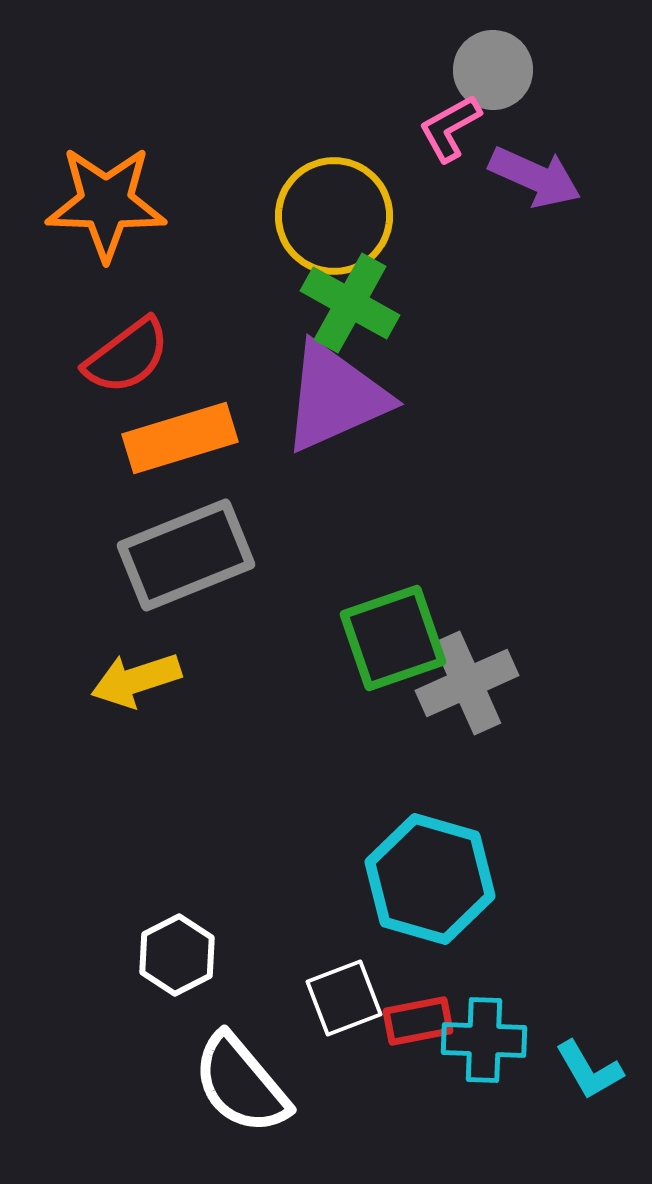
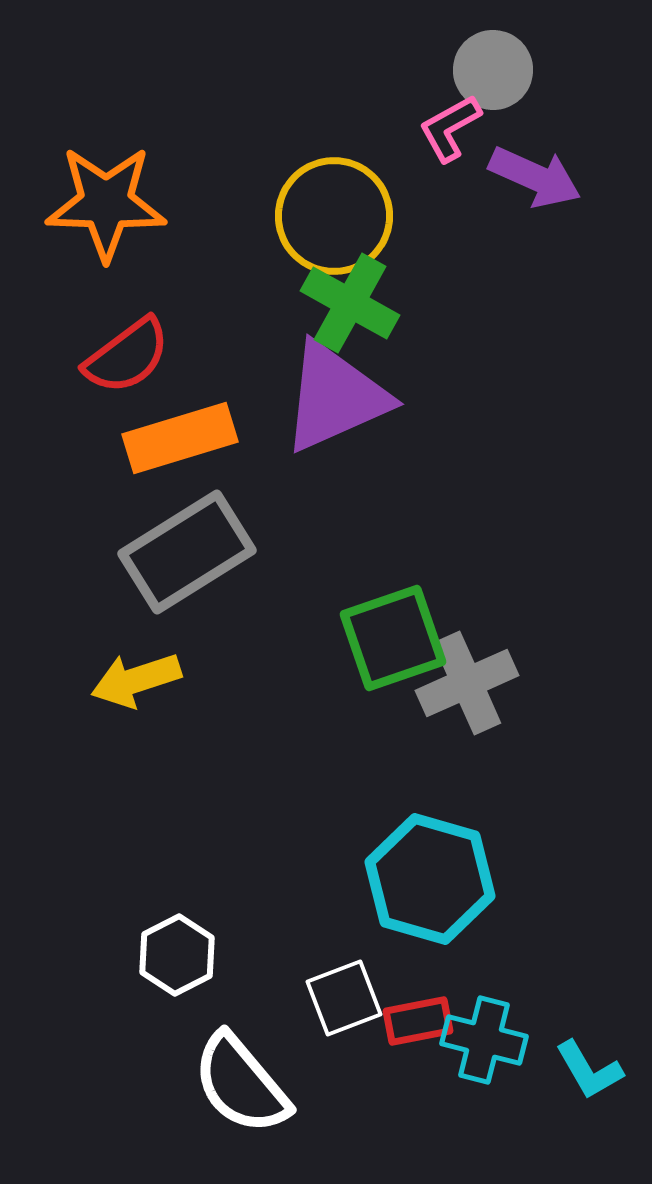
gray rectangle: moved 1 px right, 3 px up; rotated 10 degrees counterclockwise
cyan cross: rotated 12 degrees clockwise
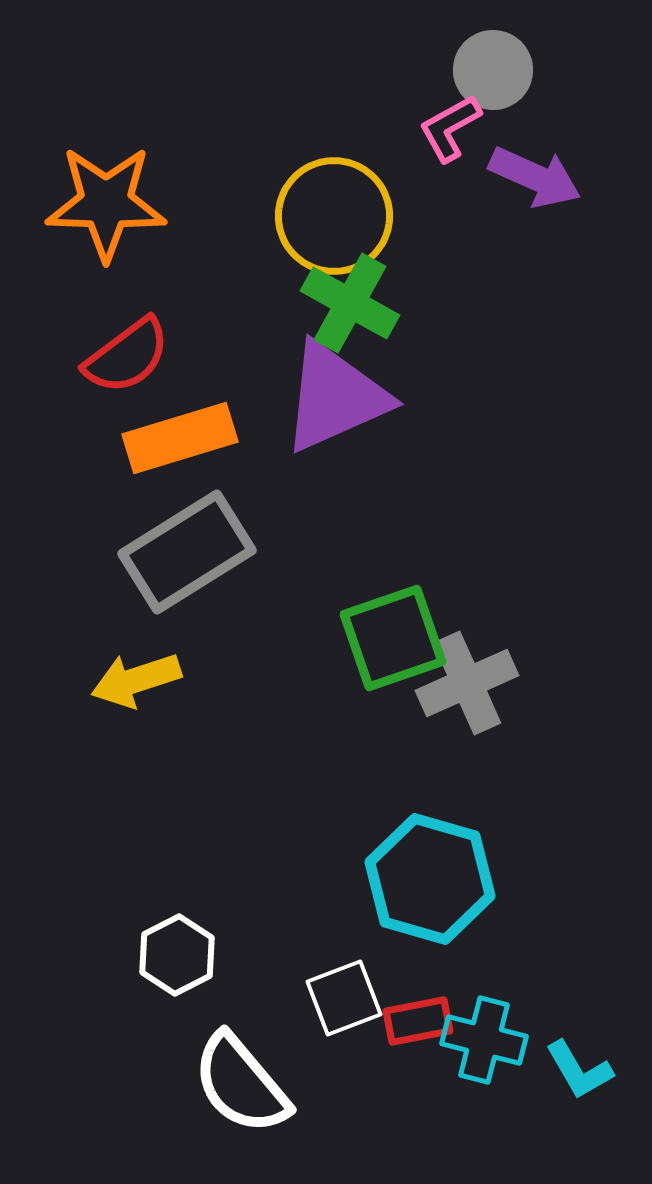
cyan L-shape: moved 10 px left
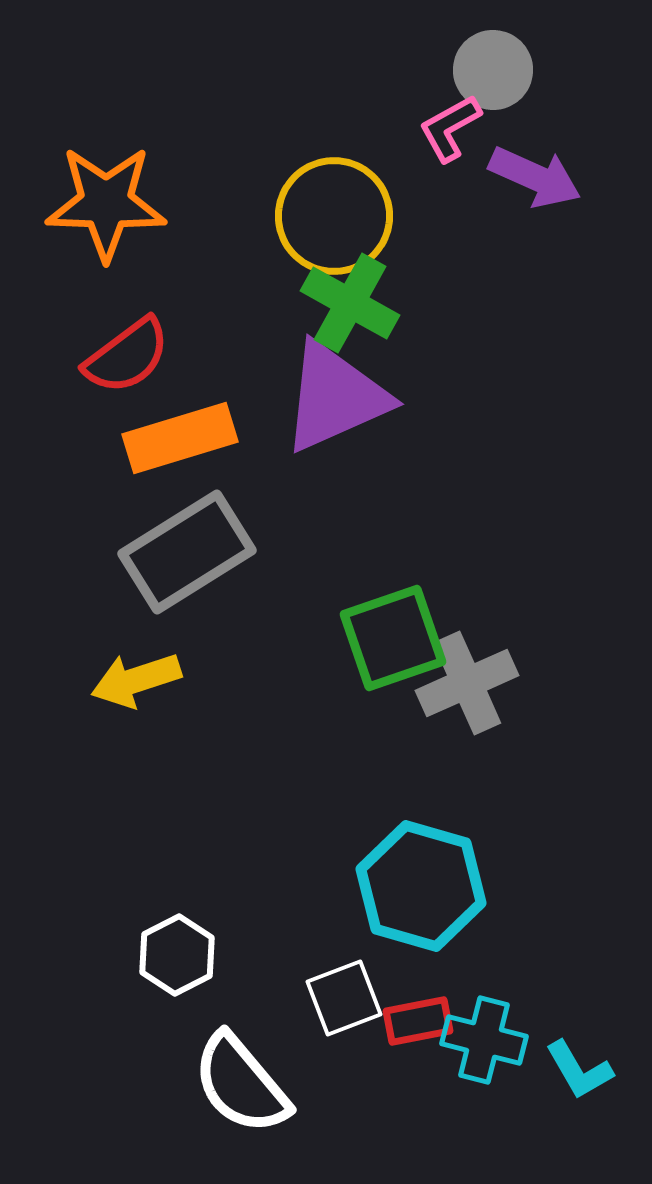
cyan hexagon: moved 9 px left, 7 px down
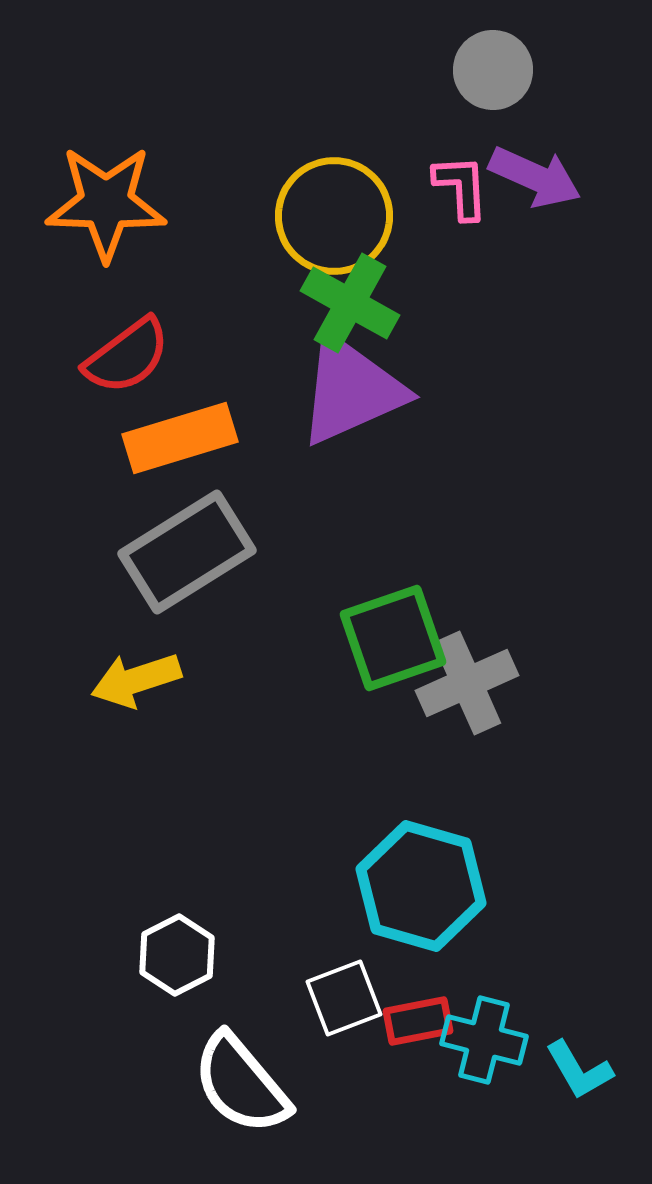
pink L-shape: moved 11 px right, 59 px down; rotated 116 degrees clockwise
purple triangle: moved 16 px right, 7 px up
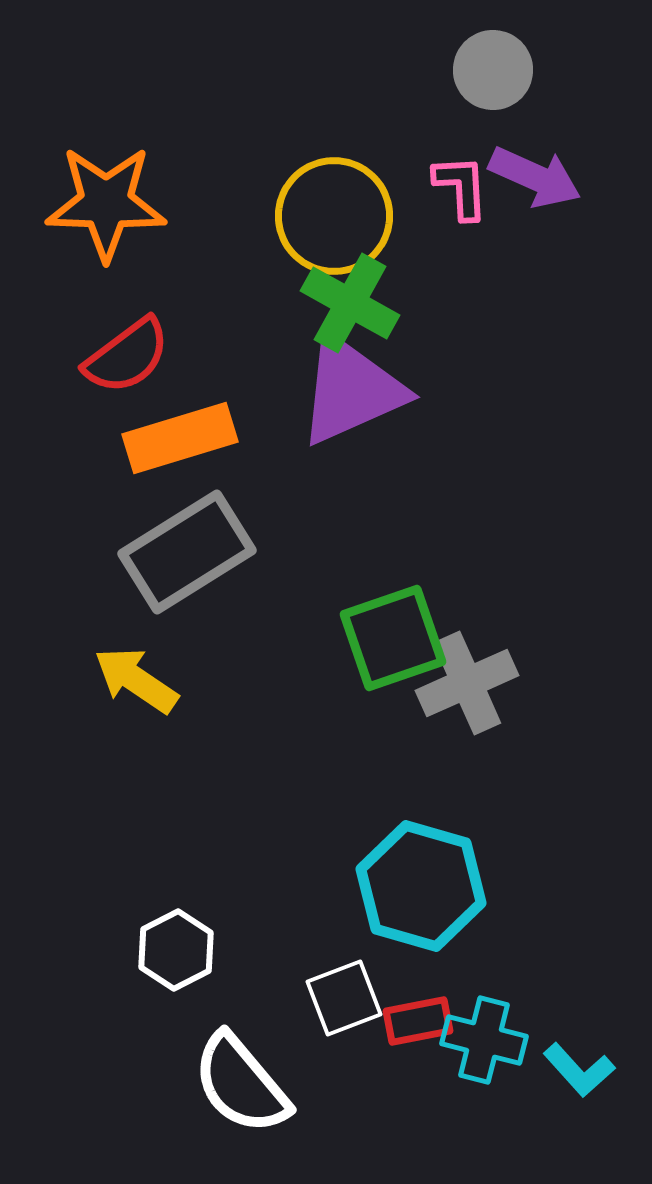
yellow arrow: rotated 52 degrees clockwise
white hexagon: moved 1 px left, 5 px up
cyan L-shape: rotated 12 degrees counterclockwise
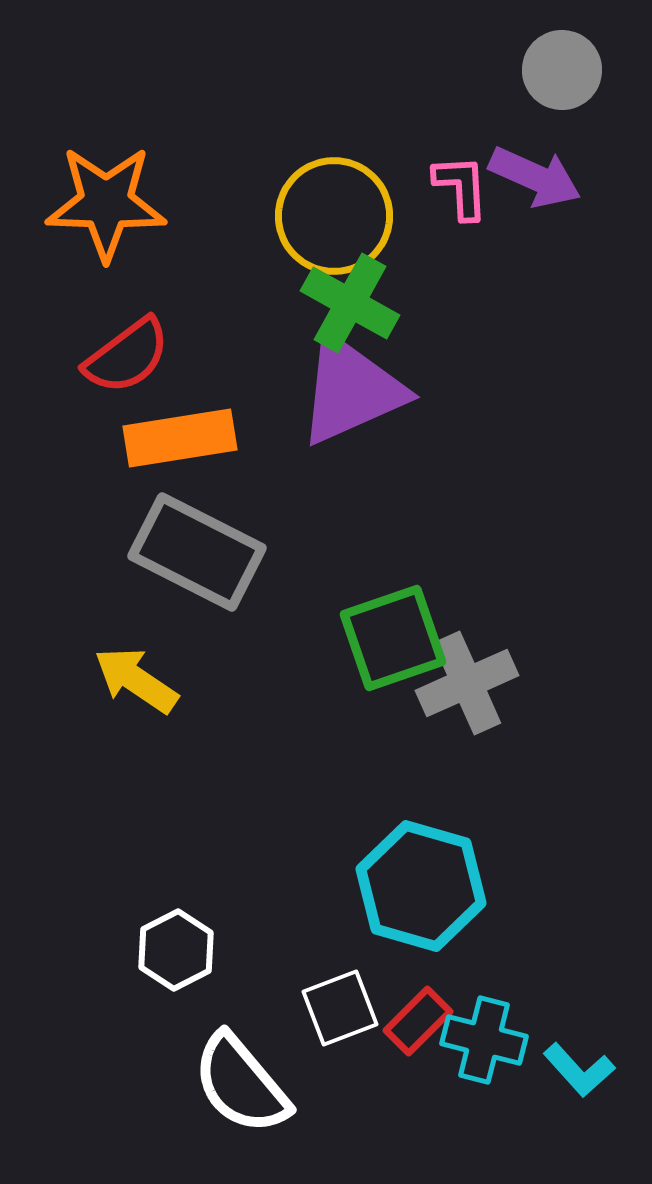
gray circle: moved 69 px right
orange rectangle: rotated 8 degrees clockwise
gray rectangle: moved 10 px right; rotated 59 degrees clockwise
white square: moved 4 px left, 10 px down
red rectangle: rotated 34 degrees counterclockwise
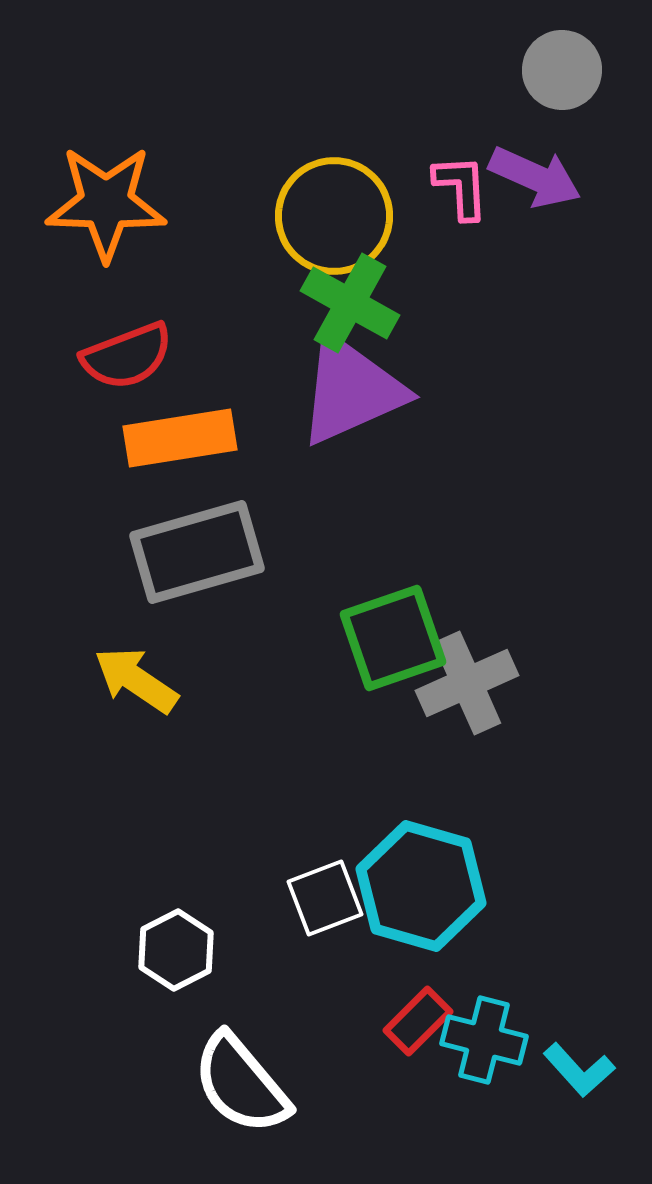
red semicircle: rotated 16 degrees clockwise
gray rectangle: rotated 43 degrees counterclockwise
white square: moved 15 px left, 110 px up
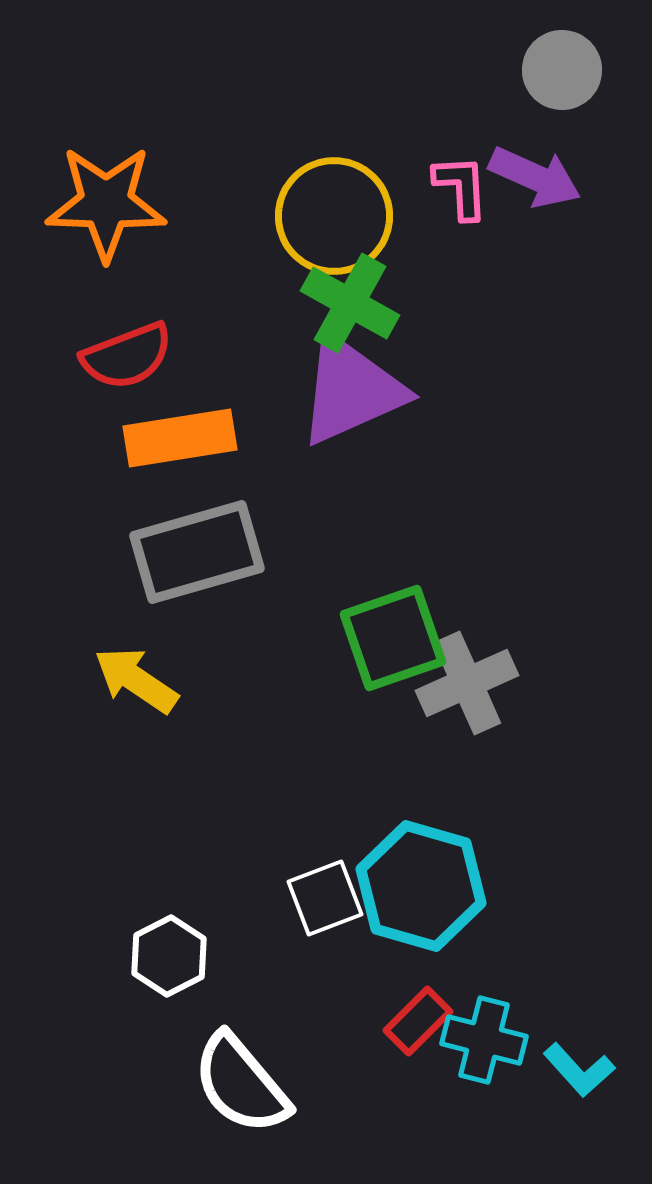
white hexagon: moved 7 px left, 6 px down
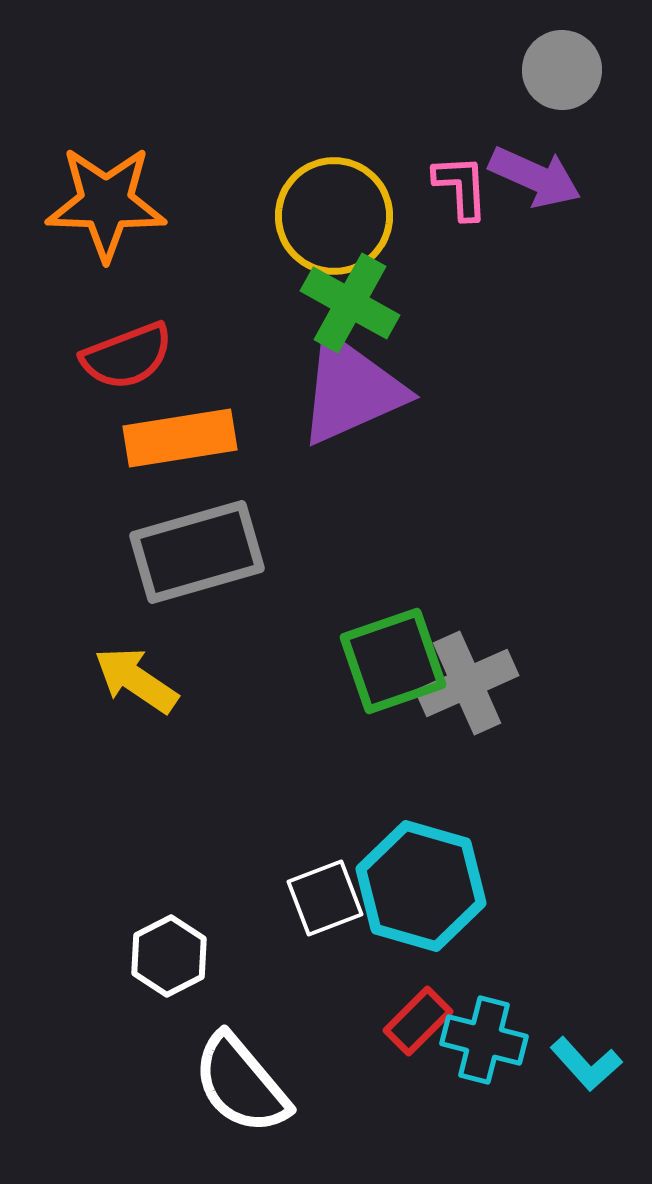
green square: moved 23 px down
cyan L-shape: moved 7 px right, 6 px up
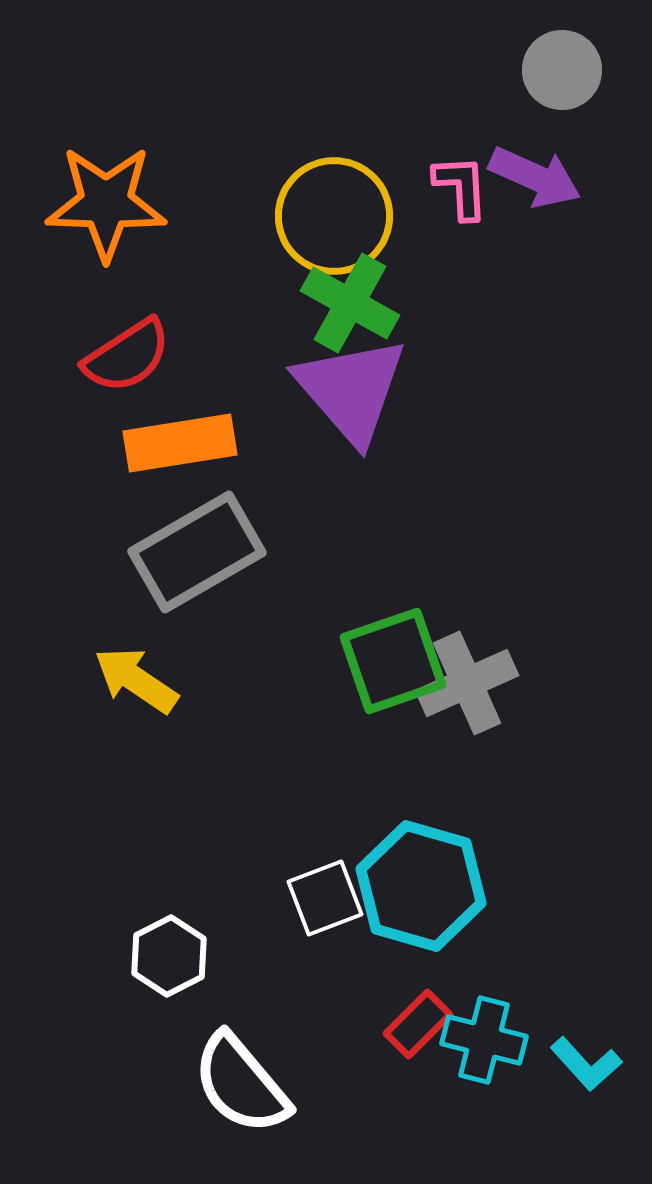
red semicircle: rotated 12 degrees counterclockwise
purple triangle: rotated 47 degrees counterclockwise
orange rectangle: moved 5 px down
gray rectangle: rotated 14 degrees counterclockwise
red rectangle: moved 3 px down
